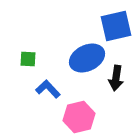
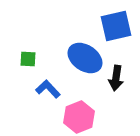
blue ellipse: moved 2 px left; rotated 60 degrees clockwise
pink hexagon: rotated 8 degrees counterclockwise
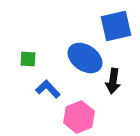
black arrow: moved 3 px left, 3 px down
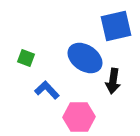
green square: moved 2 px left, 1 px up; rotated 18 degrees clockwise
blue L-shape: moved 1 px left, 1 px down
pink hexagon: rotated 20 degrees clockwise
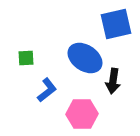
blue square: moved 2 px up
green square: rotated 24 degrees counterclockwise
blue L-shape: rotated 95 degrees clockwise
pink hexagon: moved 3 px right, 3 px up
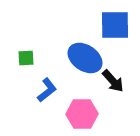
blue square: moved 1 px left, 1 px down; rotated 12 degrees clockwise
black arrow: rotated 50 degrees counterclockwise
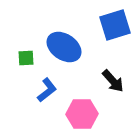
blue square: rotated 16 degrees counterclockwise
blue ellipse: moved 21 px left, 11 px up
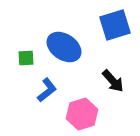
pink hexagon: rotated 16 degrees counterclockwise
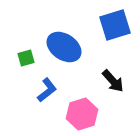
green square: rotated 12 degrees counterclockwise
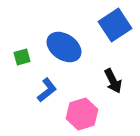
blue square: rotated 16 degrees counterclockwise
green square: moved 4 px left, 1 px up
black arrow: rotated 15 degrees clockwise
